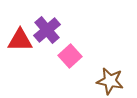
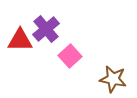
purple cross: moved 1 px left, 1 px up
brown star: moved 3 px right, 2 px up
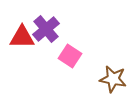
red triangle: moved 2 px right, 3 px up
pink square: rotated 15 degrees counterclockwise
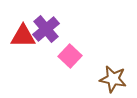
red triangle: moved 1 px right, 1 px up
pink square: rotated 10 degrees clockwise
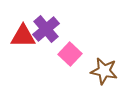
pink square: moved 2 px up
brown star: moved 9 px left, 8 px up
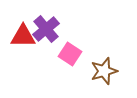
pink square: rotated 10 degrees counterclockwise
brown star: rotated 28 degrees counterclockwise
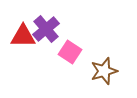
pink square: moved 2 px up
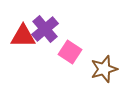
purple cross: moved 1 px left
brown star: moved 2 px up
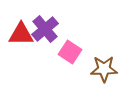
red triangle: moved 2 px left, 2 px up
brown star: rotated 16 degrees clockwise
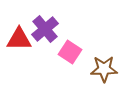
red triangle: moved 2 px left, 5 px down
